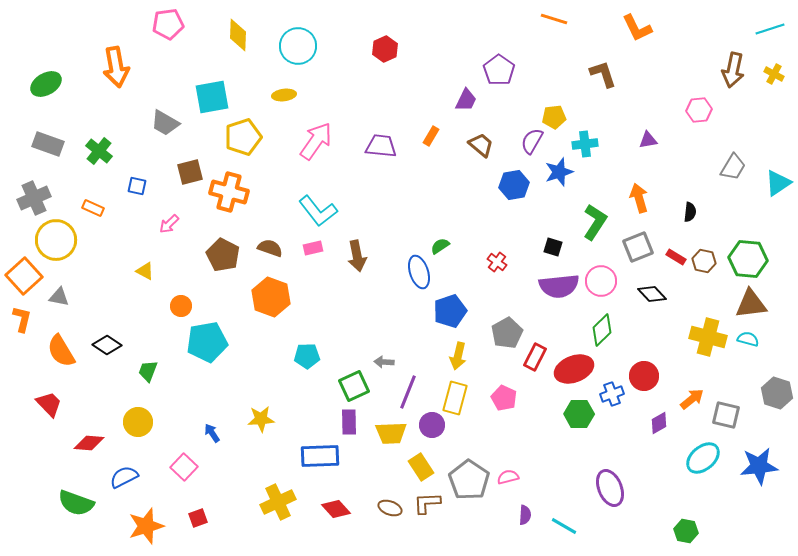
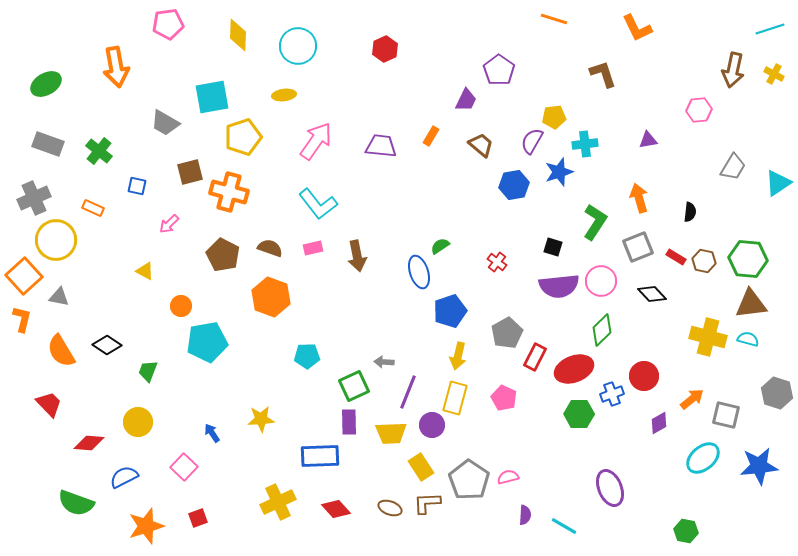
cyan L-shape at (318, 211): moved 7 px up
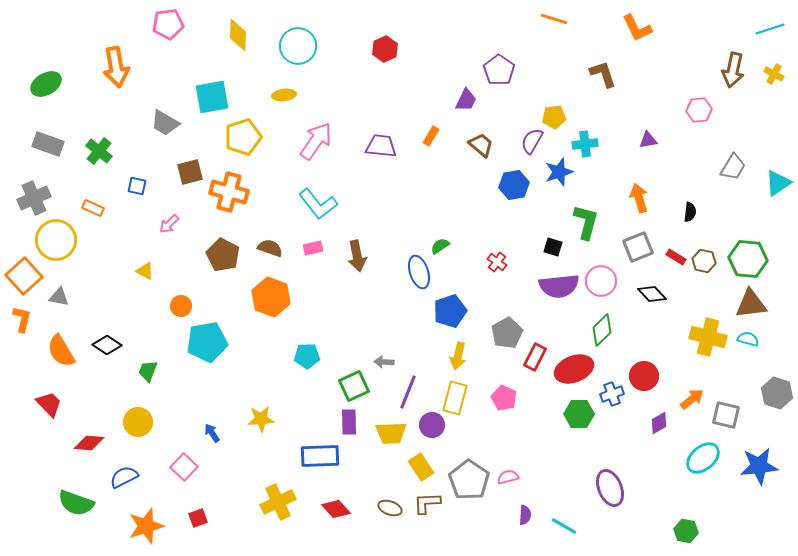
green L-shape at (595, 222): moved 9 px left; rotated 18 degrees counterclockwise
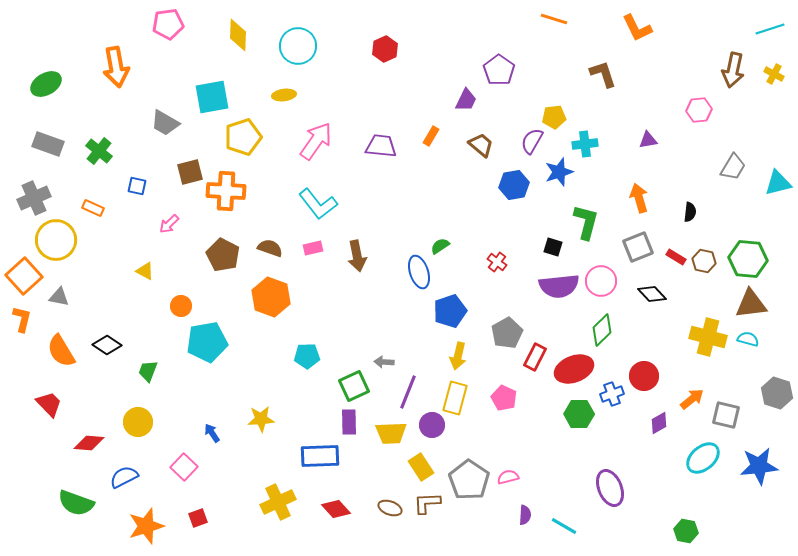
cyan triangle at (778, 183): rotated 20 degrees clockwise
orange cross at (229, 192): moved 3 px left, 1 px up; rotated 12 degrees counterclockwise
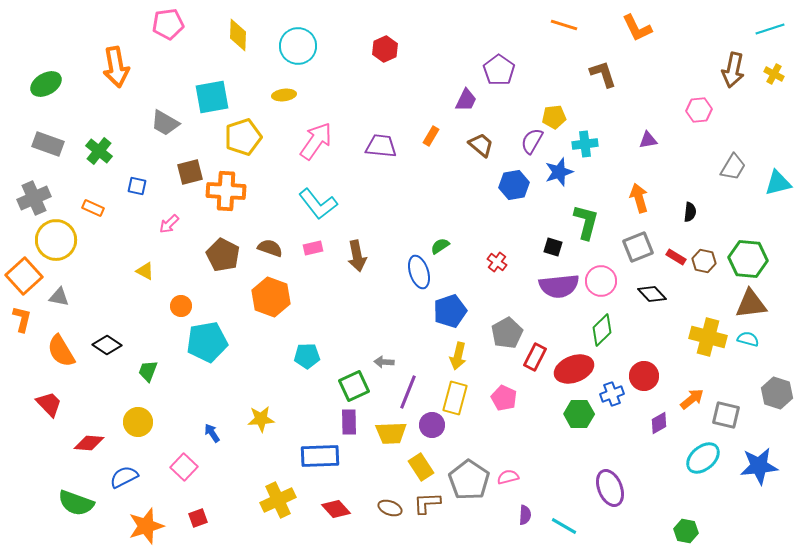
orange line at (554, 19): moved 10 px right, 6 px down
yellow cross at (278, 502): moved 2 px up
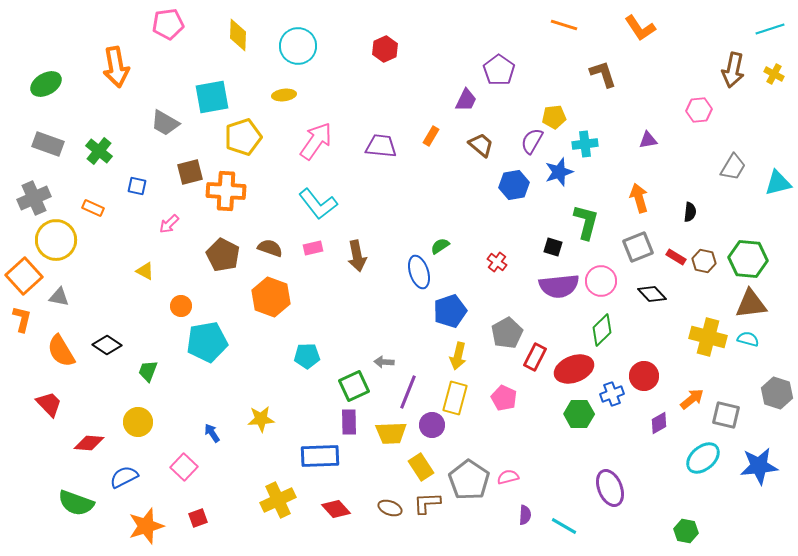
orange L-shape at (637, 28): moved 3 px right; rotated 8 degrees counterclockwise
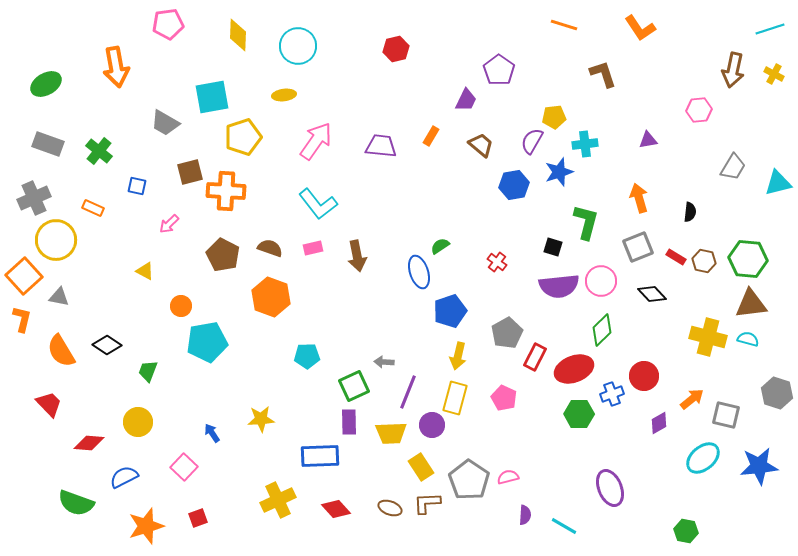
red hexagon at (385, 49): moved 11 px right; rotated 10 degrees clockwise
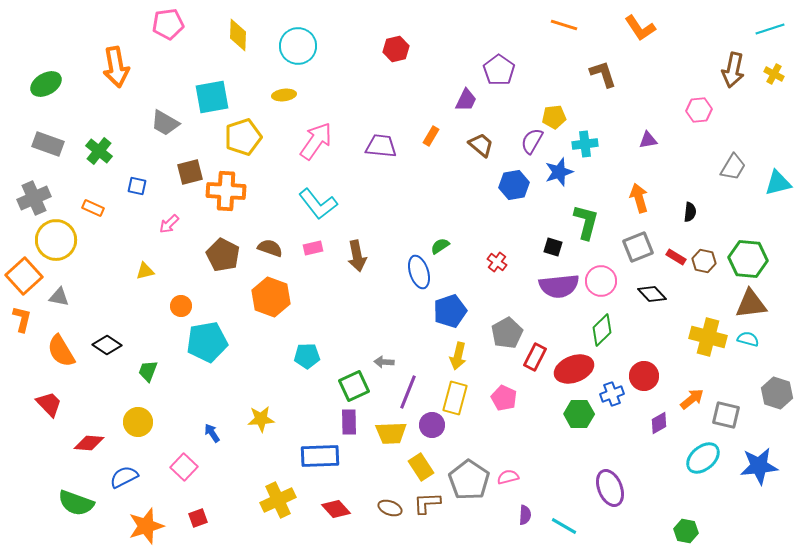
yellow triangle at (145, 271): rotated 42 degrees counterclockwise
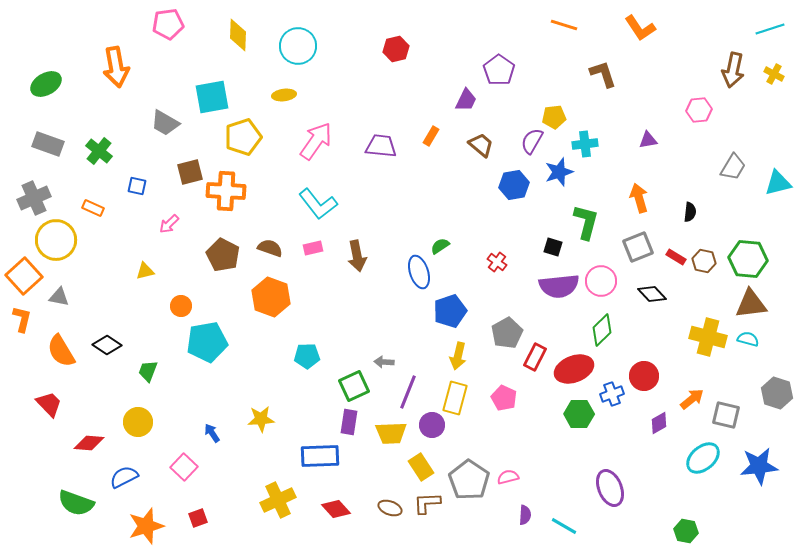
purple rectangle at (349, 422): rotated 10 degrees clockwise
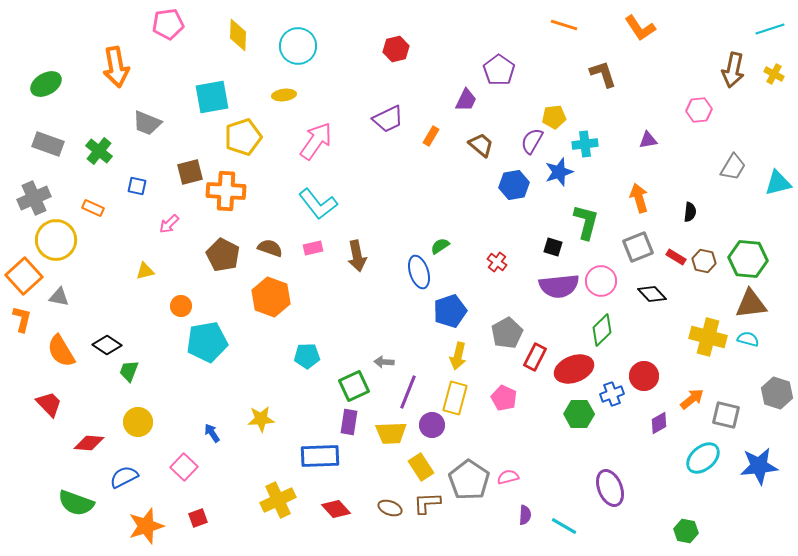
gray trapezoid at (165, 123): moved 18 px left; rotated 8 degrees counterclockwise
purple trapezoid at (381, 146): moved 7 px right, 27 px up; rotated 148 degrees clockwise
green trapezoid at (148, 371): moved 19 px left
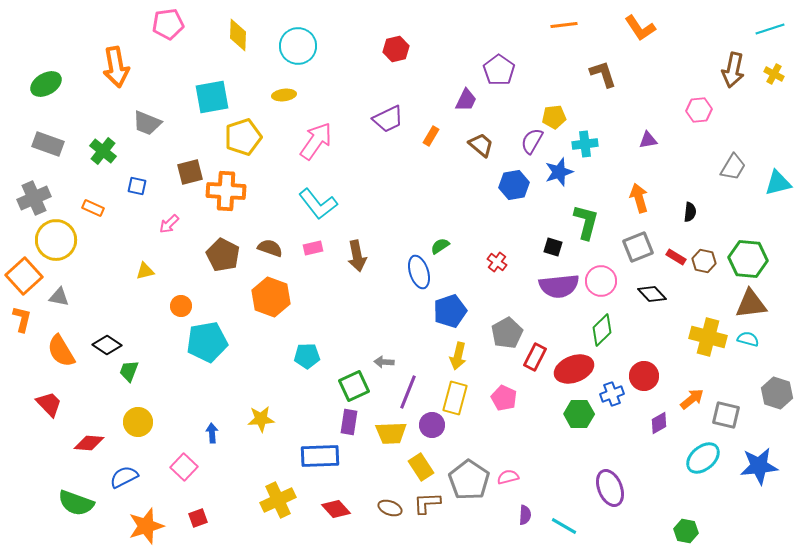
orange line at (564, 25): rotated 24 degrees counterclockwise
green cross at (99, 151): moved 4 px right
blue arrow at (212, 433): rotated 30 degrees clockwise
